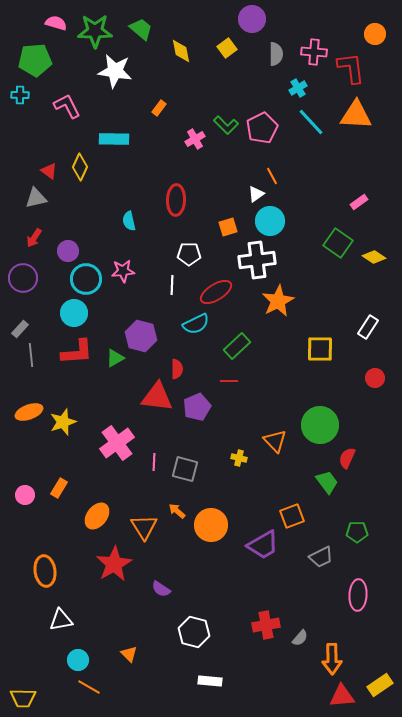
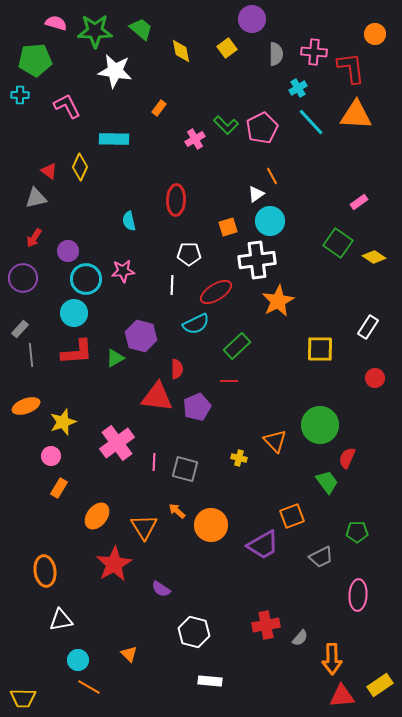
orange ellipse at (29, 412): moved 3 px left, 6 px up
pink circle at (25, 495): moved 26 px right, 39 px up
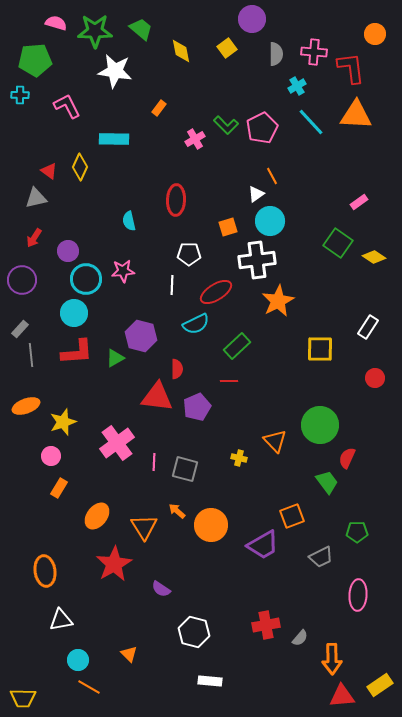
cyan cross at (298, 88): moved 1 px left, 2 px up
purple circle at (23, 278): moved 1 px left, 2 px down
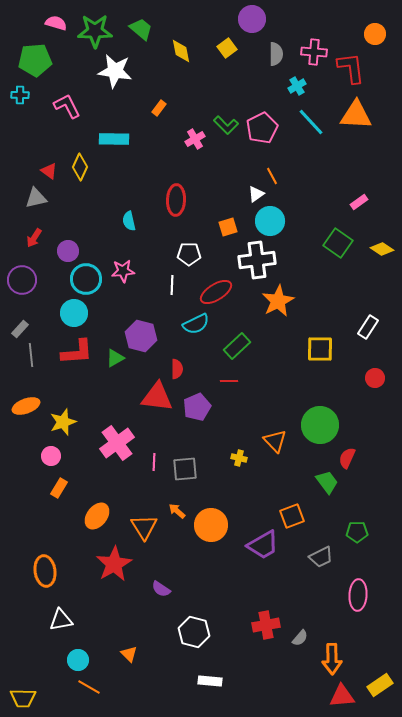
yellow diamond at (374, 257): moved 8 px right, 8 px up
gray square at (185, 469): rotated 20 degrees counterclockwise
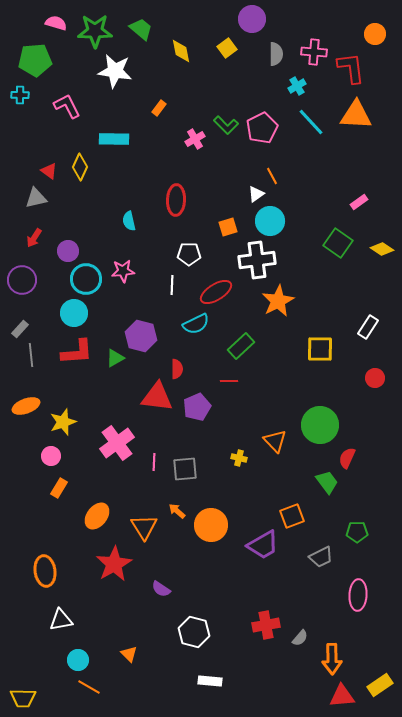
green rectangle at (237, 346): moved 4 px right
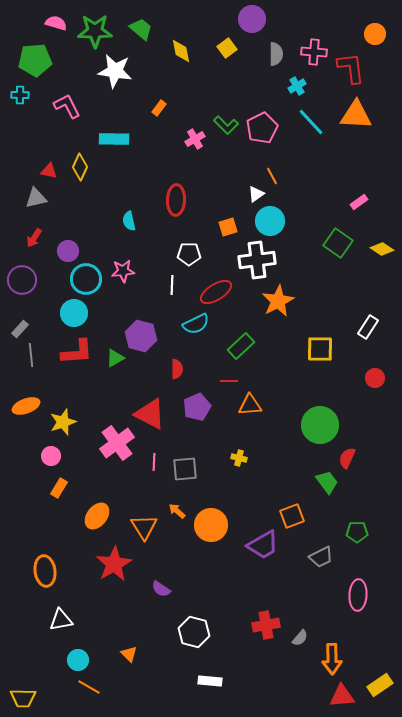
red triangle at (49, 171): rotated 24 degrees counterclockwise
red triangle at (157, 397): moved 7 px left, 17 px down; rotated 20 degrees clockwise
orange triangle at (275, 441): moved 25 px left, 36 px up; rotated 50 degrees counterclockwise
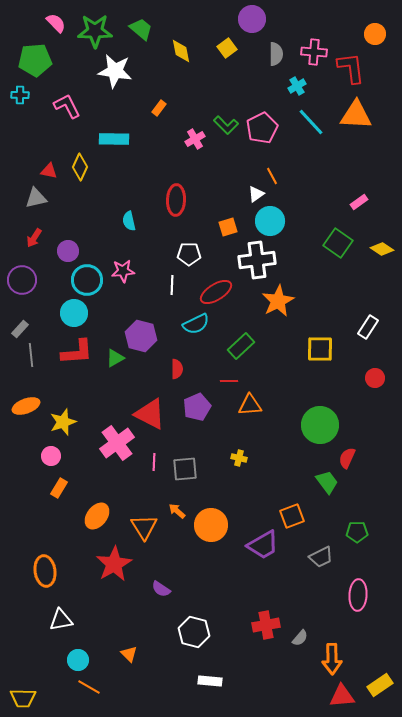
pink semicircle at (56, 23): rotated 30 degrees clockwise
cyan circle at (86, 279): moved 1 px right, 1 px down
